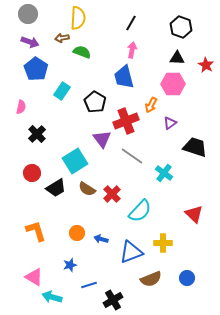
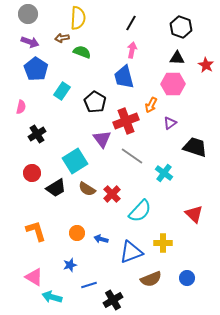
black cross at (37, 134): rotated 12 degrees clockwise
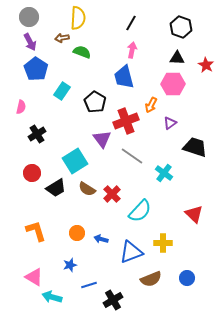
gray circle at (28, 14): moved 1 px right, 3 px down
purple arrow at (30, 42): rotated 42 degrees clockwise
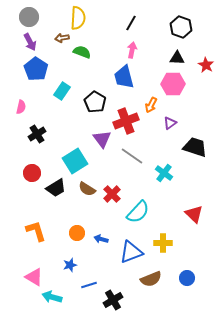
cyan semicircle at (140, 211): moved 2 px left, 1 px down
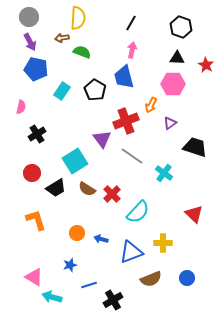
blue pentagon at (36, 69): rotated 20 degrees counterclockwise
black pentagon at (95, 102): moved 12 px up
orange L-shape at (36, 231): moved 11 px up
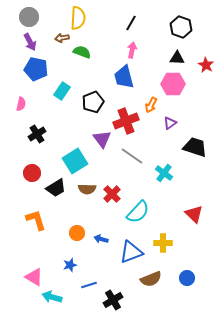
black pentagon at (95, 90): moved 2 px left, 12 px down; rotated 20 degrees clockwise
pink semicircle at (21, 107): moved 3 px up
brown semicircle at (87, 189): rotated 30 degrees counterclockwise
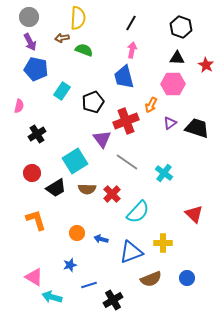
green semicircle at (82, 52): moved 2 px right, 2 px up
pink semicircle at (21, 104): moved 2 px left, 2 px down
black trapezoid at (195, 147): moved 2 px right, 19 px up
gray line at (132, 156): moved 5 px left, 6 px down
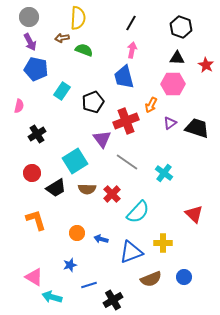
blue circle at (187, 278): moved 3 px left, 1 px up
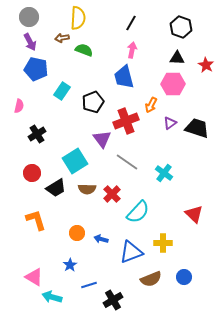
blue star at (70, 265): rotated 16 degrees counterclockwise
